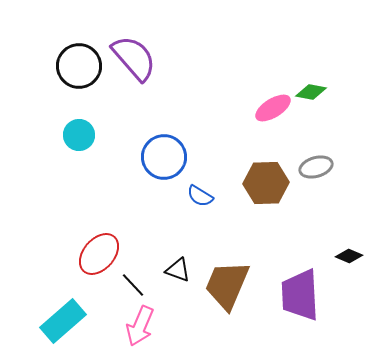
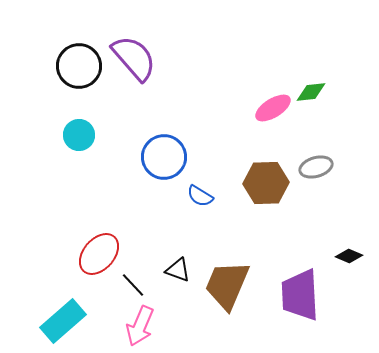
green diamond: rotated 16 degrees counterclockwise
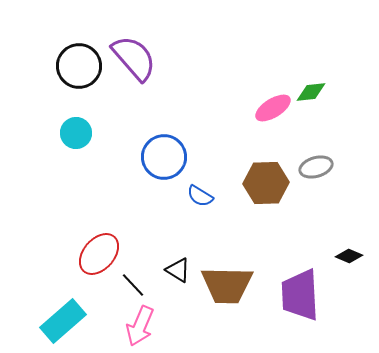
cyan circle: moved 3 px left, 2 px up
black triangle: rotated 12 degrees clockwise
brown trapezoid: rotated 112 degrees counterclockwise
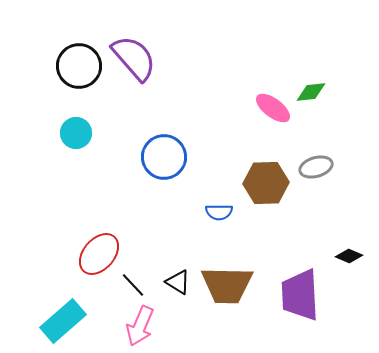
pink ellipse: rotated 69 degrees clockwise
blue semicircle: moved 19 px right, 16 px down; rotated 32 degrees counterclockwise
black triangle: moved 12 px down
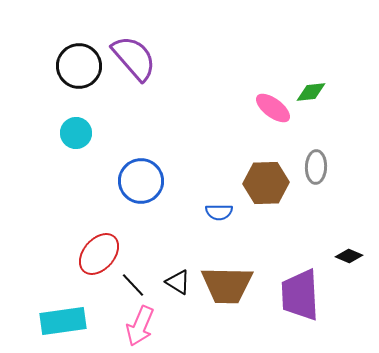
blue circle: moved 23 px left, 24 px down
gray ellipse: rotated 72 degrees counterclockwise
cyan rectangle: rotated 33 degrees clockwise
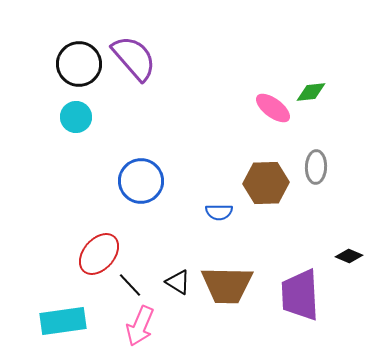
black circle: moved 2 px up
cyan circle: moved 16 px up
black line: moved 3 px left
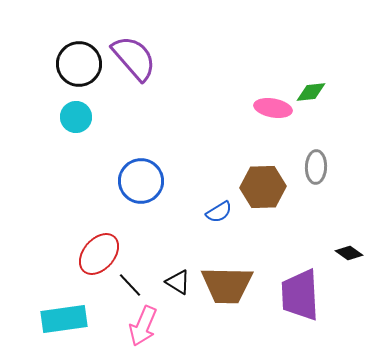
pink ellipse: rotated 27 degrees counterclockwise
brown hexagon: moved 3 px left, 4 px down
blue semicircle: rotated 32 degrees counterclockwise
black diamond: moved 3 px up; rotated 12 degrees clockwise
cyan rectangle: moved 1 px right, 2 px up
pink arrow: moved 3 px right
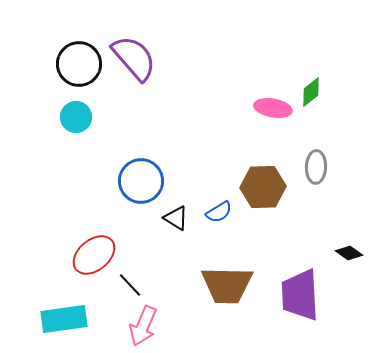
green diamond: rotated 32 degrees counterclockwise
red ellipse: moved 5 px left, 1 px down; rotated 9 degrees clockwise
black triangle: moved 2 px left, 64 px up
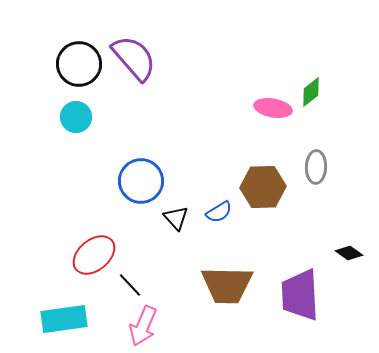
black triangle: rotated 16 degrees clockwise
